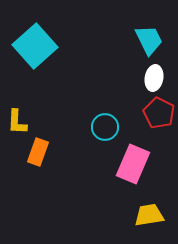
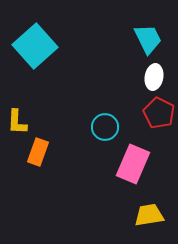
cyan trapezoid: moved 1 px left, 1 px up
white ellipse: moved 1 px up
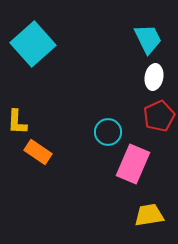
cyan square: moved 2 px left, 2 px up
red pentagon: moved 3 px down; rotated 20 degrees clockwise
cyan circle: moved 3 px right, 5 px down
orange rectangle: rotated 76 degrees counterclockwise
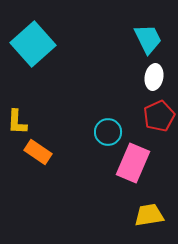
pink rectangle: moved 1 px up
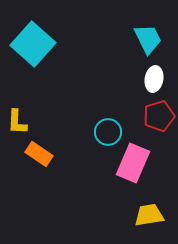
cyan square: rotated 6 degrees counterclockwise
white ellipse: moved 2 px down
red pentagon: rotated 8 degrees clockwise
orange rectangle: moved 1 px right, 2 px down
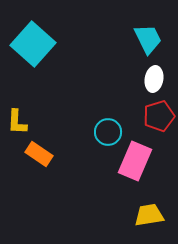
pink rectangle: moved 2 px right, 2 px up
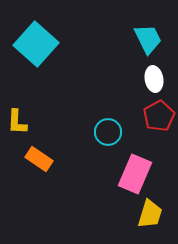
cyan square: moved 3 px right
white ellipse: rotated 20 degrees counterclockwise
red pentagon: rotated 12 degrees counterclockwise
orange rectangle: moved 5 px down
pink rectangle: moved 13 px down
yellow trapezoid: moved 1 px right, 1 px up; rotated 116 degrees clockwise
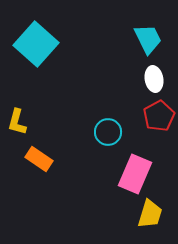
yellow L-shape: rotated 12 degrees clockwise
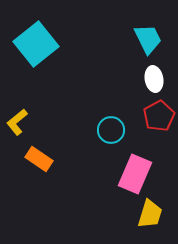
cyan square: rotated 9 degrees clockwise
yellow L-shape: rotated 36 degrees clockwise
cyan circle: moved 3 px right, 2 px up
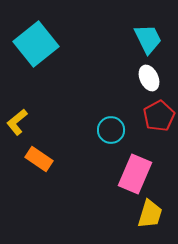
white ellipse: moved 5 px left, 1 px up; rotated 15 degrees counterclockwise
